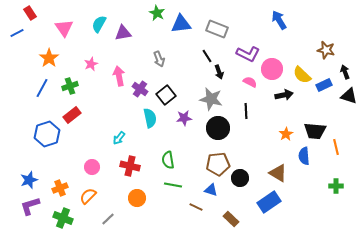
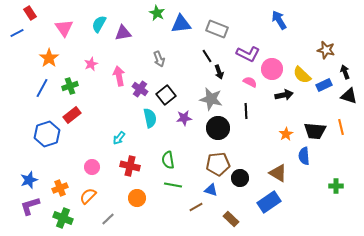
orange line at (336, 147): moved 5 px right, 20 px up
brown line at (196, 207): rotated 56 degrees counterclockwise
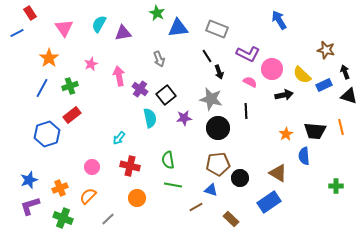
blue triangle at (181, 24): moved 3 px left, 4 px down
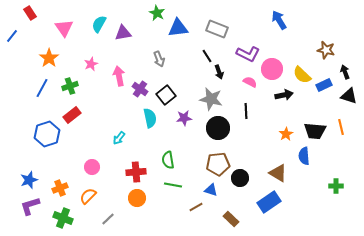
blue line at (17, 33): moved 5 px left, 3 px down; rotated 24 degrees counterclockwise
red cross at (130, 166): moved 6 px right, 6 px down; rotated 18 degrees counterclockwise
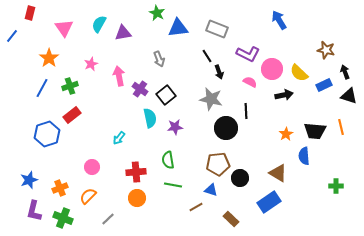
red rectangle at (30, 13): rotated 48 degrees clockwise
yellow semicircle at (302, 75): moved 3 px left, 2 px up
purple star at (184, 118): moved 9 px left, 9 px down
black circle at (218, 128): moved 8 px right
purple L-shape at (30, 206): moved 4 px right, 5 px down; rotated 60 degrees counterclockwise
